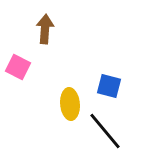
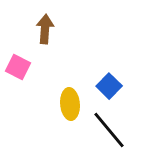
blue square: rotated 30 degrees clockwise
black line: moved 4 px right, 1 px up
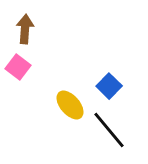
brown arrow: moved 20 px left
pink square: rotated 10 degrees clockwise
yellow ellipse: moved 1 px down; rotated 36 degrees counterclockwise
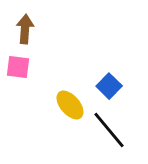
pink square: rotated 30 degrees counterclockwise
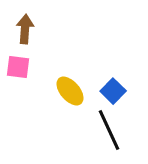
blue square: moved 4 px right, 5 px down
yellow ellipse: moved 14 px up
black line: rotated 15 degrees clockwise
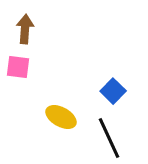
yellow ellipse: moved 9 px left, 26 px down; rotated 20 degrees counterclockwise
black line: moved 8 px down
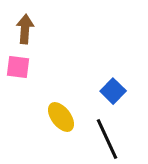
yellow ellipse: rotated 24 degrees clockwise
black line: moved 2 px left, 1 px down
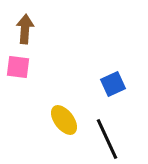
blue square: moved 7 px up; rotated 20 degrees clockwise
yellow ellipse: moved 3 px right, 3 px down
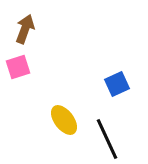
brown arrow: rotated 16 degrees clockwise
pink square: rotated 25 degrees counterclockwise
blue square: moved 4 px right
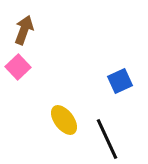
brown arrow: moved 1 px left, 1 px down
pink square: rotated 25 degrees counterclockwise
blue square: moved 3 px right, 3 px up
